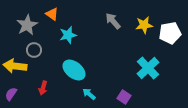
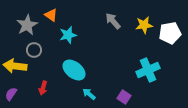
orange triangle: moved 1 px left, 1 px down
cyan cross: moved 2 px down; rotated 20 degrees clockwise
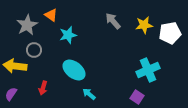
purple square: moved 13 px right
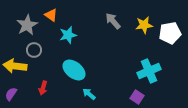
cyan cross: moved 1 px right, 1 px down
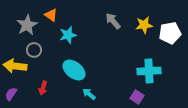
cyan cross: rotated 20 degrees clockwise
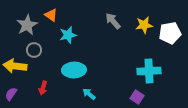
cyan ellipse: rotated 40 degrees counterclockwise
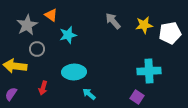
gray circle: moved 3 px right, 1 px up
cyan ellipse: moved 2 px down
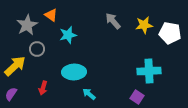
white pentagon: rotated 20 degrees clockwise
yellow arrow: rotated 130 degrees clockwise
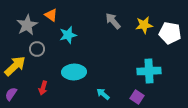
cyan arrow: moved 14 px right
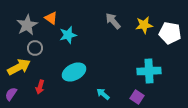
orange triangle: moved 3 px down
gray circle: moved 2 px left, 1 px up
yellow arrow: moved 4 px right, 1 px down; rotated 15 degrees clockwise
cyan ellipse: rotated 25 degrees counterclockwise
red arrow: moved 3 px left, 1 px up
